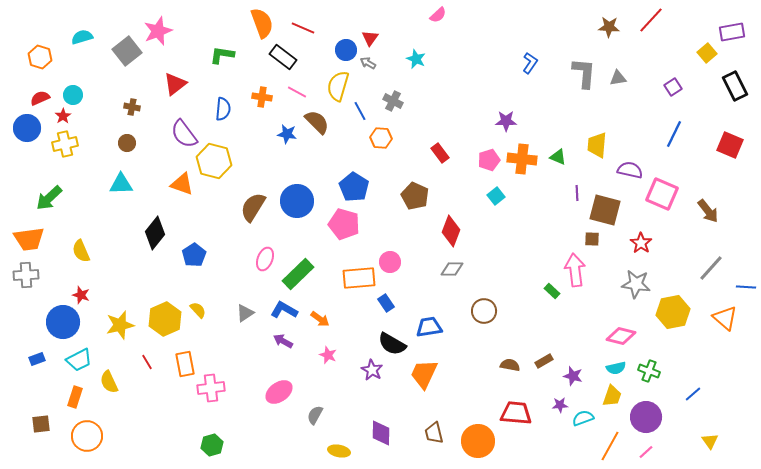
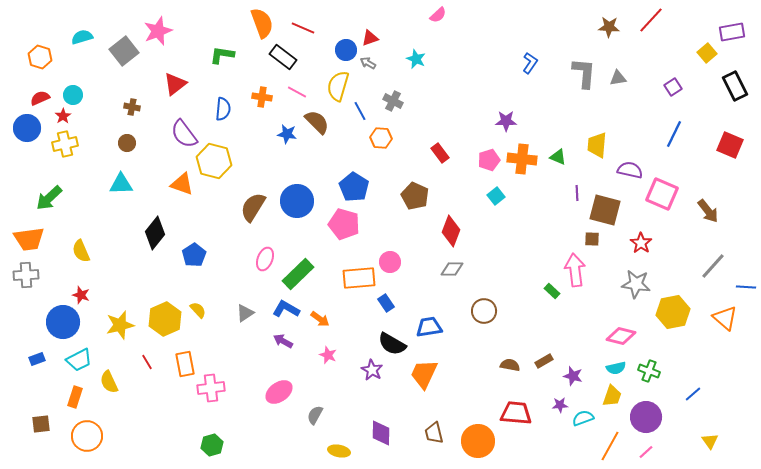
red triangle at (370, 38): rotated 36 degrees clockwise
gray square at (127, 51): moved 3 px left
gray line at (711, 268): moved 2 px right, 2 px up
blue L-shape at (284, 310): moved 2 px right, 1 px up
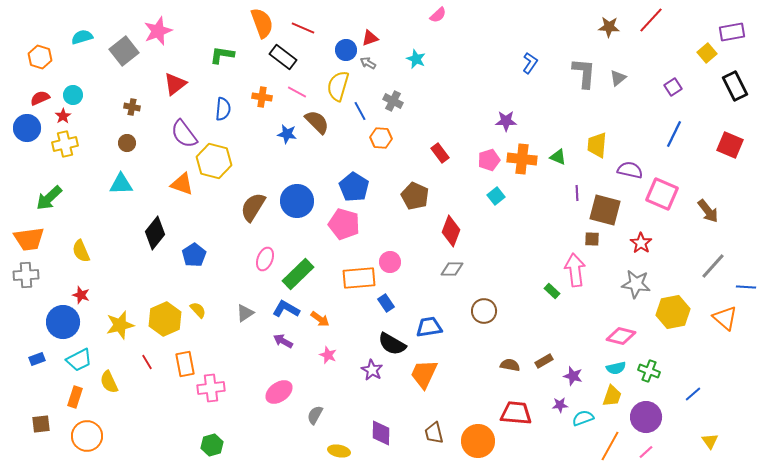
gray triangle at (618, 78): rotated 30 degrees counterclockwise
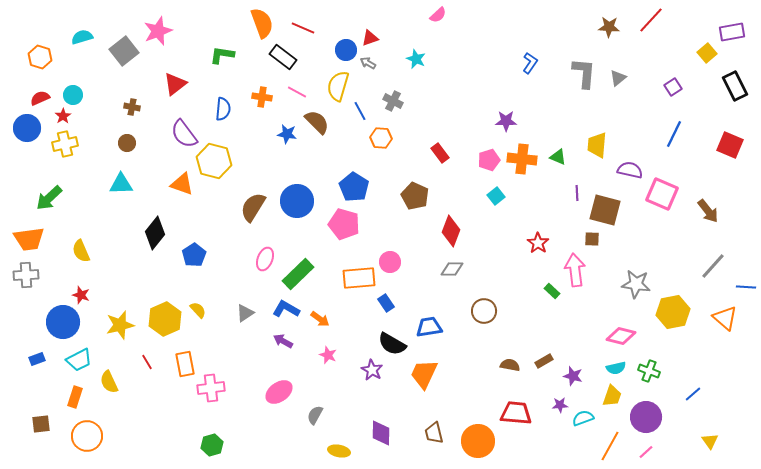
red star at (641, 243): moved 103 px left
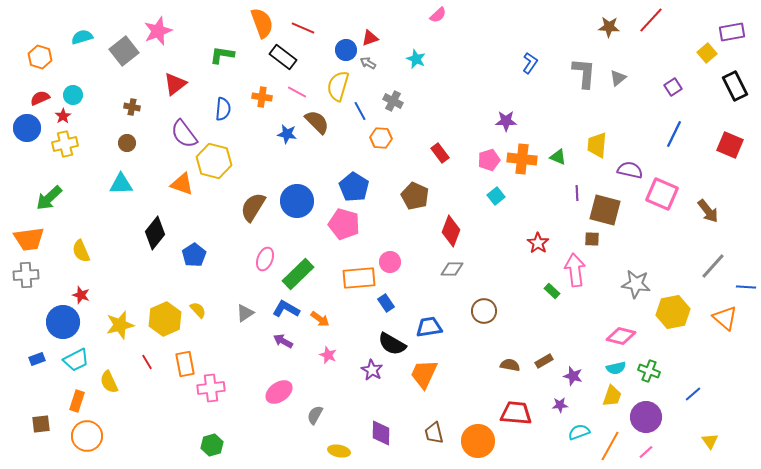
cyan trapezoid at (79, 360): moved 3 px left
orange rectangle at (75, 397): moved 2 px right, 4 px down
cyan semicircle at (583, 418): moved 4 px left, 14 px down
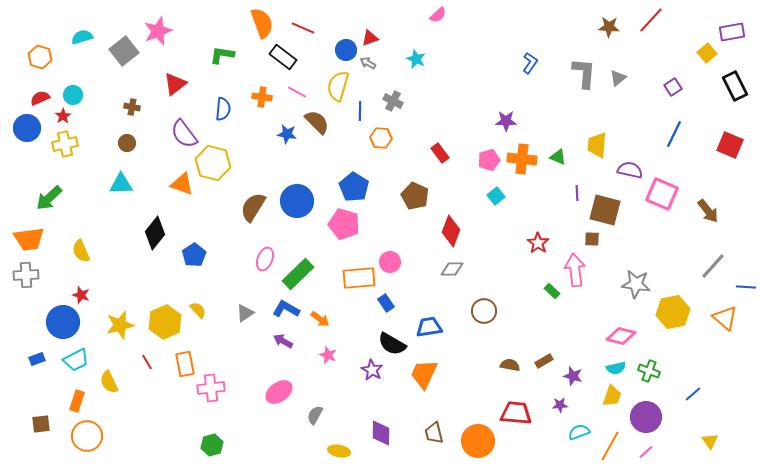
blue line at (360, 111): rotated 30 degrees clockwise
yellow hexagon at (214, 161): moved 1 px left, 2 px down
yellow hexagon at (165, 319): moved 3 px down
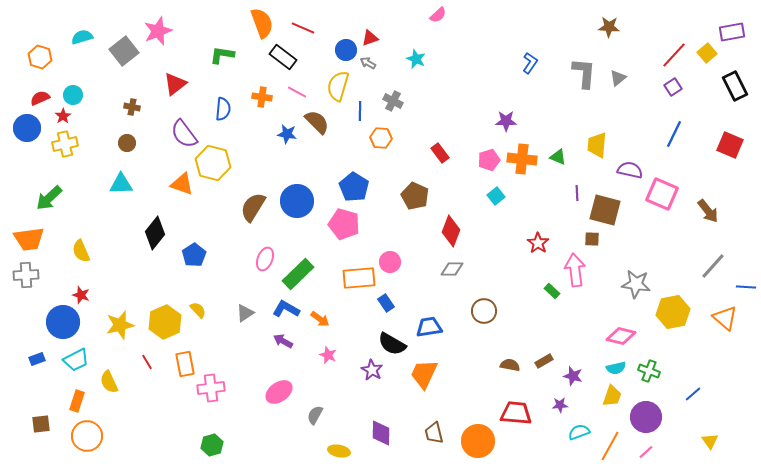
red line at (651, 20): moved 23 px right, 35 px down
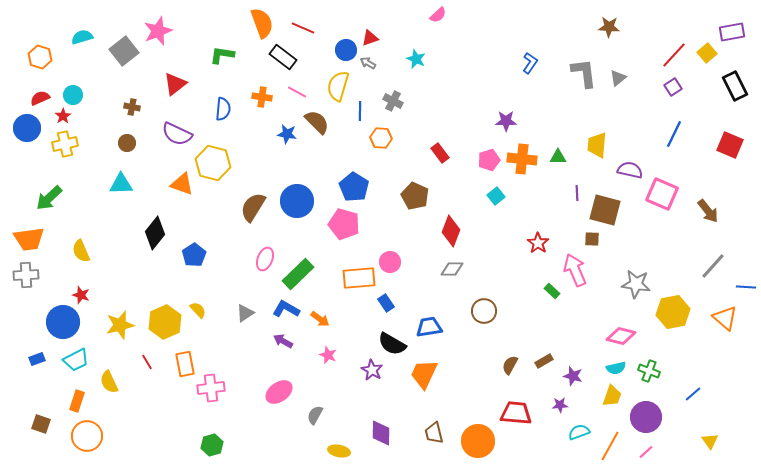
gray L-shape at (584, 73): rotated 12 degrees counterclockwise
purple semicircle at (184, 134): moved 7 px left; rotated 28 degrees counterclockwise
green triangle at (558, 157): rotated 24 degrees counterclockwise
pink arrow at (575, 270): rotated 16 degrees counterclockwise
brown semicircle at (510, 365): rotated 72 degrees counterclockwise
brown square at (41, 424): rotated 24 degrees clockwise
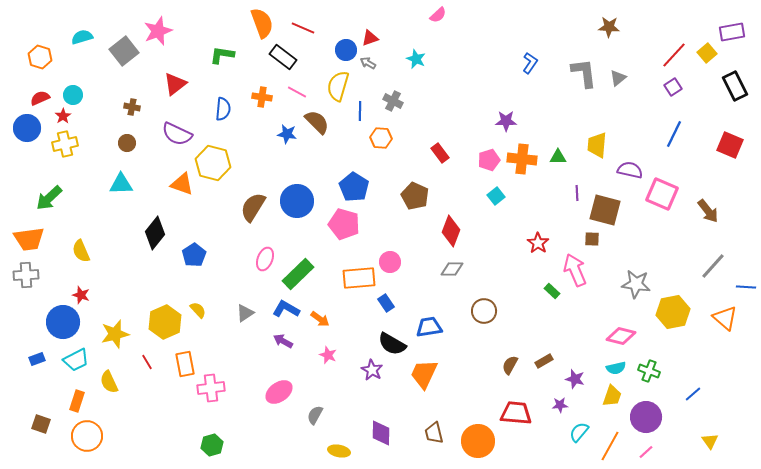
yellow star at (120, 325): moved 5 px left, 9 px down
purple star at (573, 376): moved 2 px right, 3 px down
cyan semicircle at (579, 432): rotated 30 degrees counterclockwise
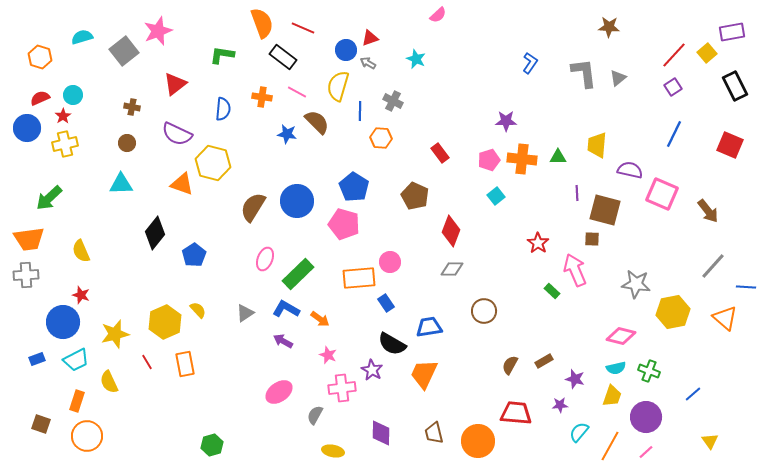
pink cross at (211, 388): moved 131 px right
yellow ellipse at (339, 451): moved 6 px left
